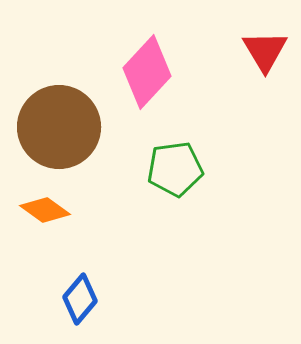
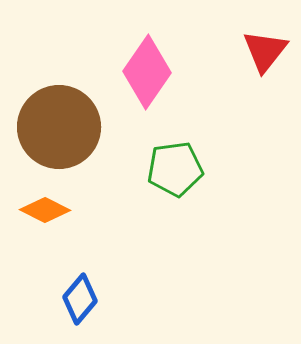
red triangle: rotated 9 degrees clockwise
pink diamond: rotated 8 degrees counterclockwise
orange diamond: rotated 9 degrees counterclockwise
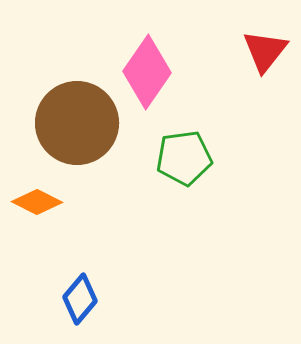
brown circle: moved 18 px right, 4 px up
green pentagon: moved 9 px right, 11 px up
orange diamond: moved 8 px left, 8 px up
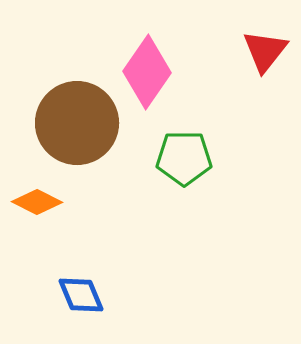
green pentagon: rotated 8 degrees clockwise
blue diamond: moved 1 px right, 4 px up; rotated 63 degrees counterclockwise
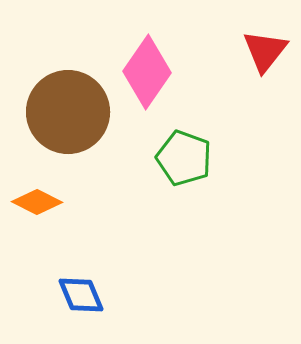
brown circle: moved 9 px left, 11 px up
green pentagon: rotated 20 degrees clockwise
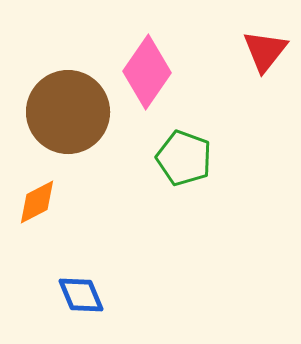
orange diamond: rotated 54 degrees counterclockwise
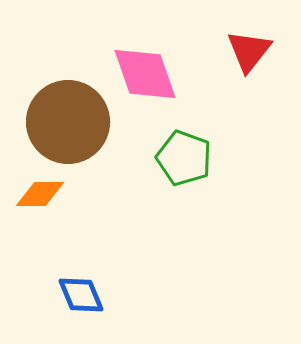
red triangle: moved 16 px left
pink diamond: moved 2 px left, 2 px down; rotated 54 degrees counterclockwise
brown circle: moved 10 px down
orange diamond: moved 3 px right, 8 px up; rotated 27 degrees clockwise
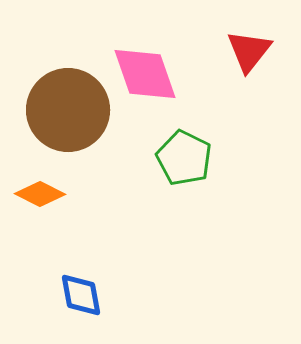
brown circle: moved 12 px up
green pentagon: rotated 6 degrees clockwise
orange diamond: rotated 27 degrees clockwise
blue diamond: rotated 12 degrees clockwise
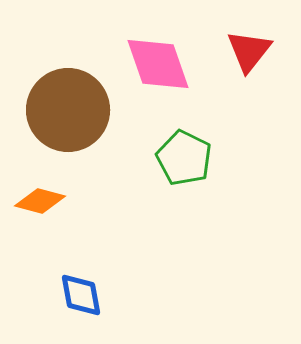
pink diamond: moved 13 px right, 10 px up
orange diamond: moved 7 px down; rotated 12 degrees counterclockwise
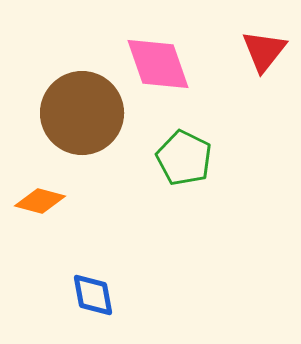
red triangle: moved 15 px right
brown circle: moved 14 px right, 3 px down
blue diamond: moved 12 px right
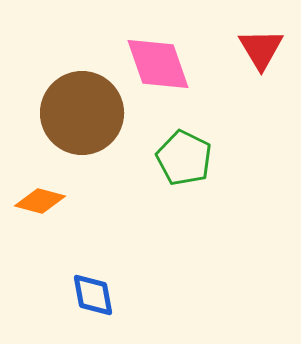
red triangle: moved 3 px left, 2 px up; rotated 9 degrees counterclockwise
